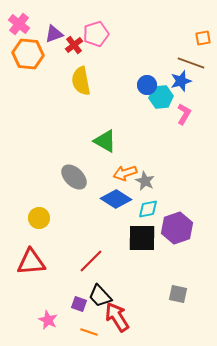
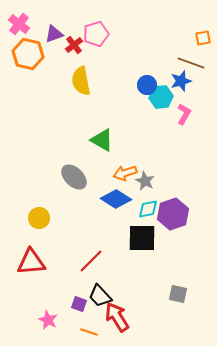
orange hexagon: rotated 8 degrees clockwise
green triangle: moved 3 px left, 1 px up
purple hexagon: moved 4 px left, 14 px up
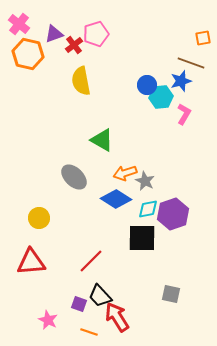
gray square: moved 7 px left
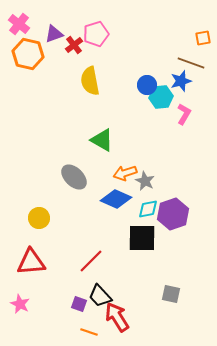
yellow semicircle: moved 9 px right
blue diamond: rotated 8 degrees counterclockwise
pink star: moved 28 px left, 16 px up
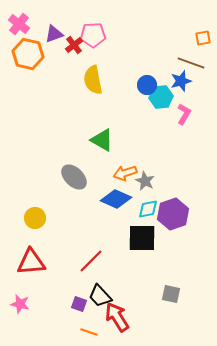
pink pentagon: moved 3 px left, 1 px down; rotated 15 degrees clockwise
yellow semicircle: moved 3 px right, 1 px up
yellow circle: moved 4 px left
pink star: rotated 12 degrees counterclockwise
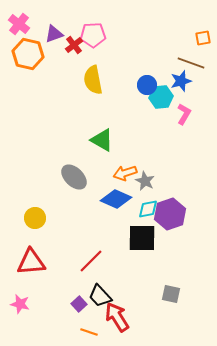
purple hexagon: moved 3 px left
purple square: rotated 28 degrees clockwise
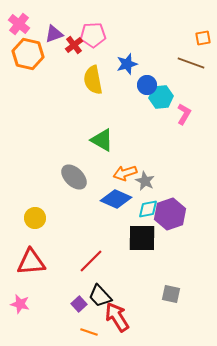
blue star: moved 54 px left, 17 px up
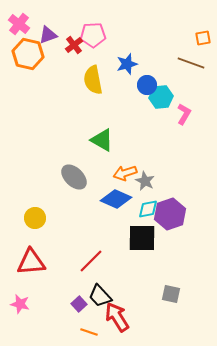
purple triangle: moved 6 px left, 1 px down
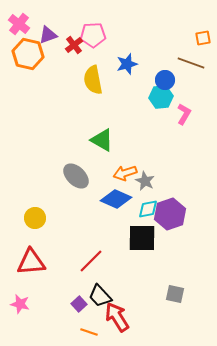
blue circle: moved 18 px right, 5 px up
gray ellipse: moved 2 px right, 1 px up
gray square: moved 4 px right
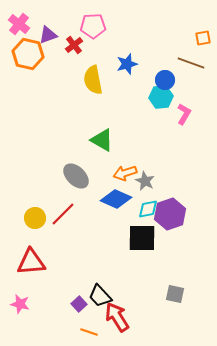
pink pentagon: moved 9 px up
red line: moved 28 px left, 47 px up
